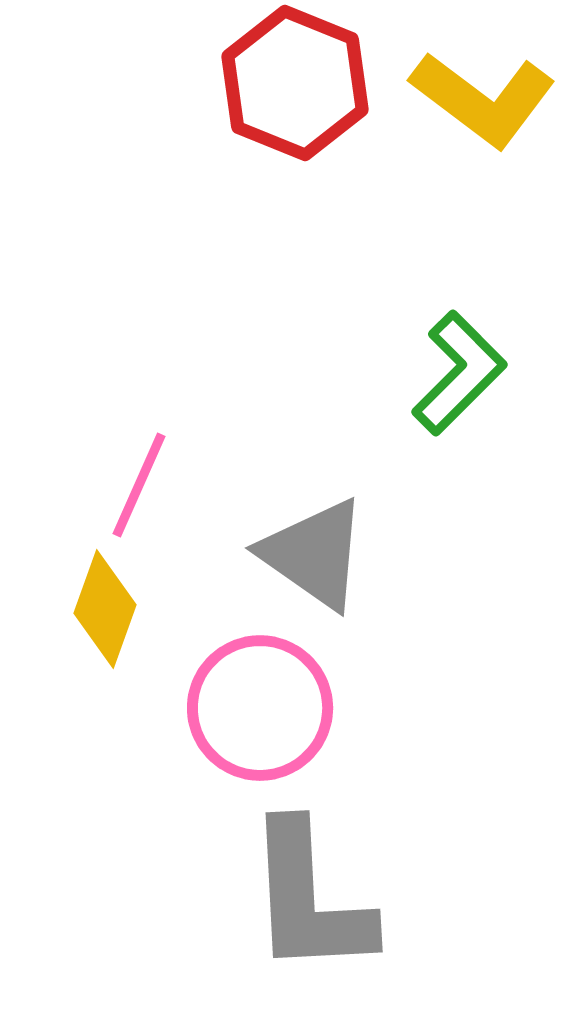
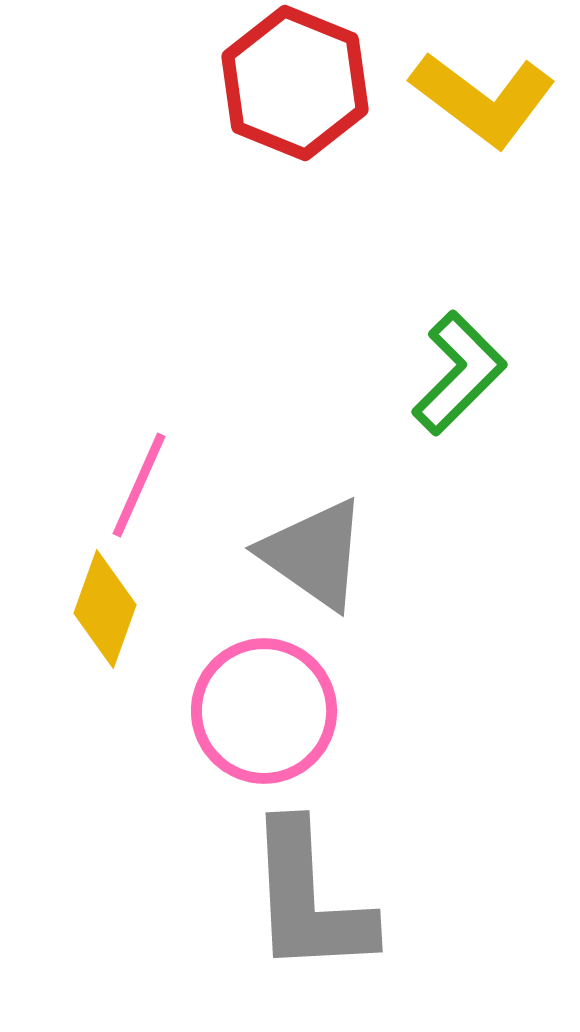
pink circle: moved 4 px right, 3 px down
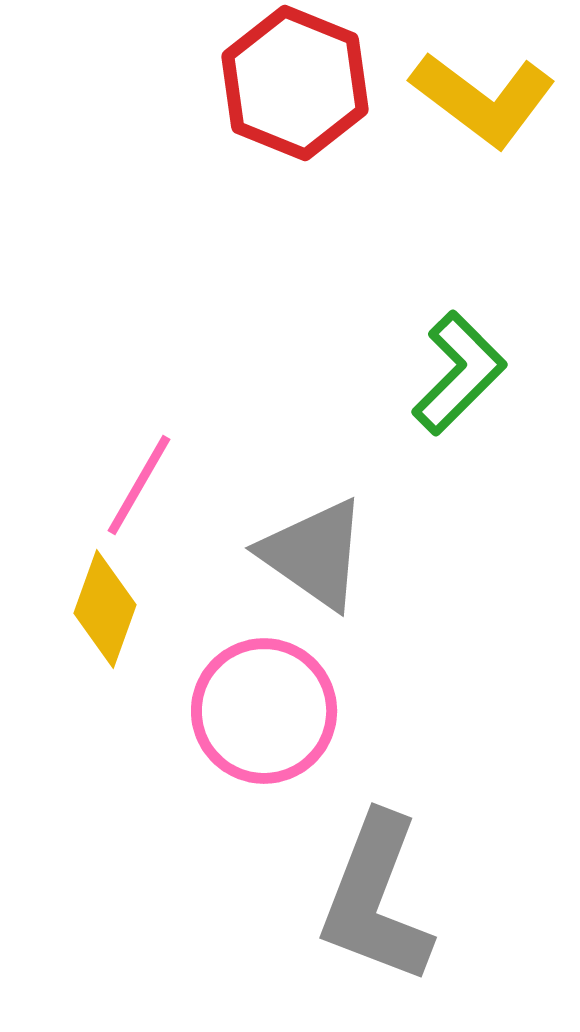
pink line: rotated 6 degrees clockwise
gray L-shape: moved 67 px right; rotated 24 degrees clockwise
